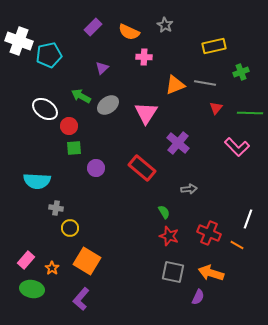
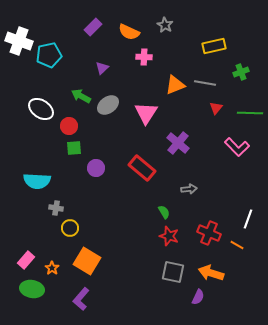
white ellipse: moved 4 px left
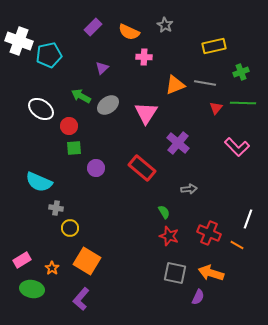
green line: moved 7 px left, 10 px up
cyan semicircle: moved 2 px right, 1 px down; rotated 20 degrees clockwise
pink rectangle: moved 4 px left; rotated 18 degrees clockwise
gray square: moved 2 px right, 1 px down
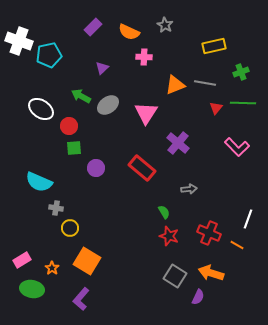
gray square: moved 3 px down; rotated 20 degrees clockwise
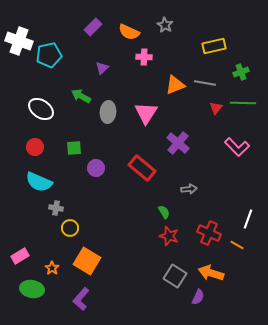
gray ellipse: moved 7 px down; rotated 50 degrees counterclockwise
red circle: moved 34 px left, 21 px down
pink rectangle: moved 2 px left, 4 px up
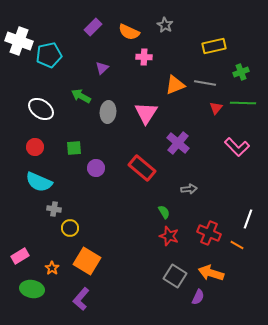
gray cross: moved 2 px left, 1 px down
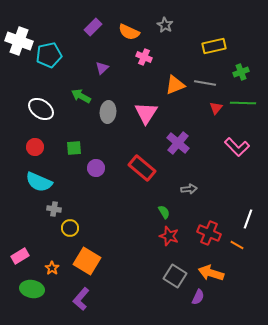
pink cross: rotated 21 degrees clockwise
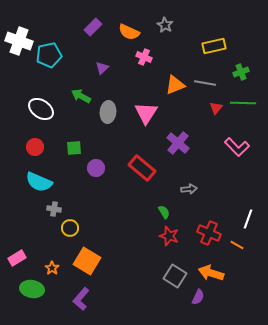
pink rectangle: moved 3 px left, 2 px down
